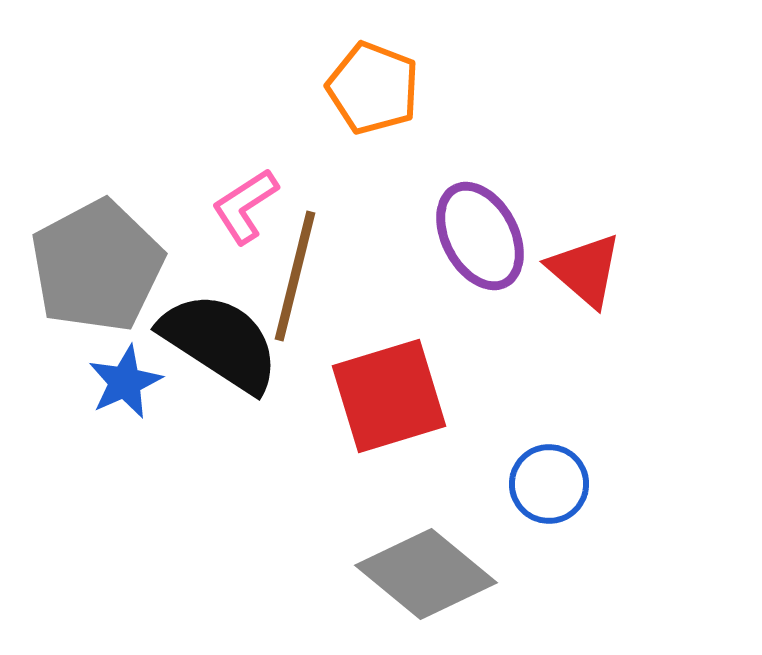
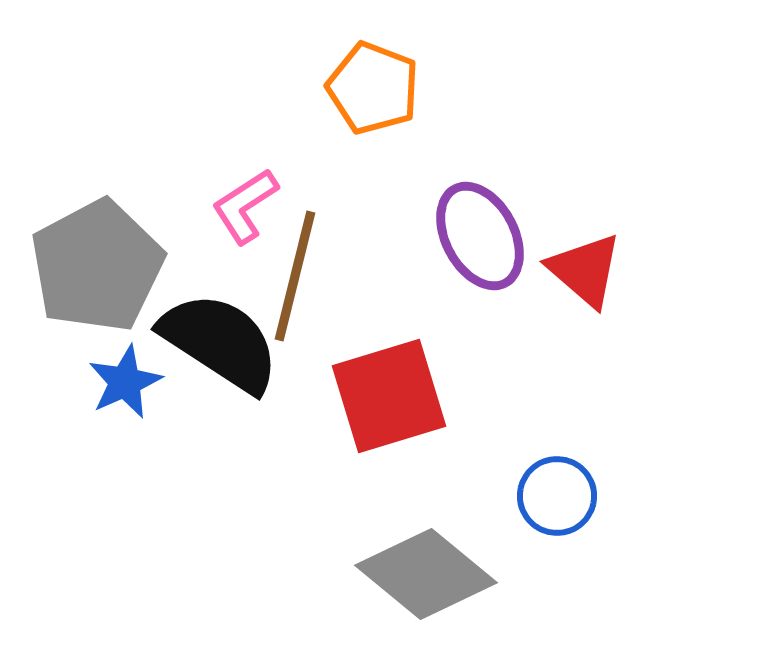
blue circle: moved 8 px right, 12 px down
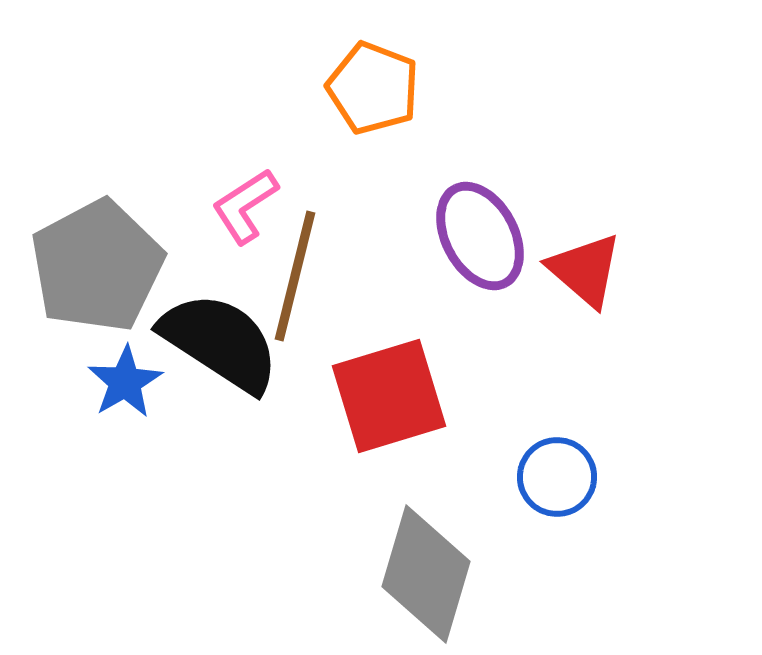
blue star: rotated 6 degrees counterclockwise
blue circle: moved 19 px up
gray diamond: rotated 67 degrees clockwise
